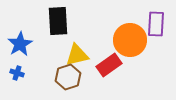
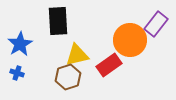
purple rectangle: rotated 35 degrees clockwise
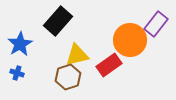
black rectangle: rotated 44 degrees clockwise
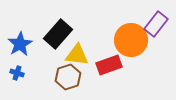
black rectangle: moved 13 px down
orange circle: moved 1 px right
yellow triangle: rotated 20 degrees clockwise
red rectangle: rotated 15 degrees clockwise
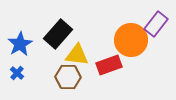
blue cross: rotated 24 degrees clockwise
brown hexagon: rotated 20 degrees clockwise
